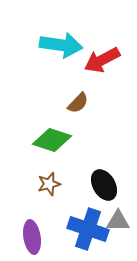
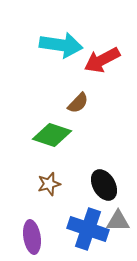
green diamond: moved 5 px up
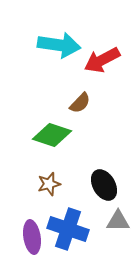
cyan arrow: moved 2 px left
brown semicircle: moved 2 px right
blue cross: moved 20 px left
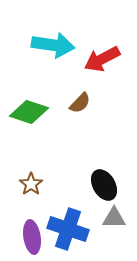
cyan arrow: moved 6 px left
red arrow: moved 1 px up
green diamond: moved 23 px left, 23 px up
brown star: moved 18 px left; rotated 20 degrees counterclockwise
gray triangle: moved 4 px left, 3 px up
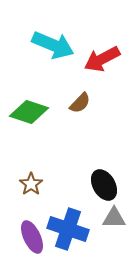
cyan arrow: rotated 15 degrees clockwise
purple ellipse: rotated 16 degrees counterclockwise
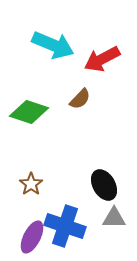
brown semicircle: moved 4 px up
blue cross: moved 3 px left, 3 px up
purple ellipse: rotated 52 degrees clockwise
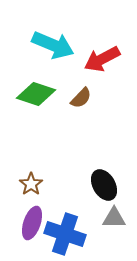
brown semicircle: moved 1 px right, 1 px up
green diamond: moved 7 px right, 18 px up
blue cross: moved 8 px down
purple ellipse: moved 14 px up; rotated 8 degrees counterclockwise
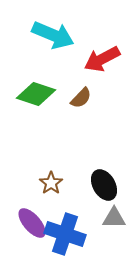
cyan arrow: moved 10 px up
brown star: moved 20 px right, 1 px up
purple ellipse: rotated 60 degrees counterclockwise
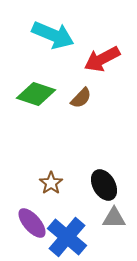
blue cross: moved 2 px right, 3 px down; rotated 21 degrees clockwise
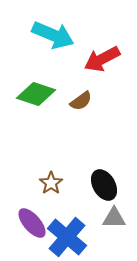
brown semicircle: moved 3 px down; rotated 10 degrees clockwise
